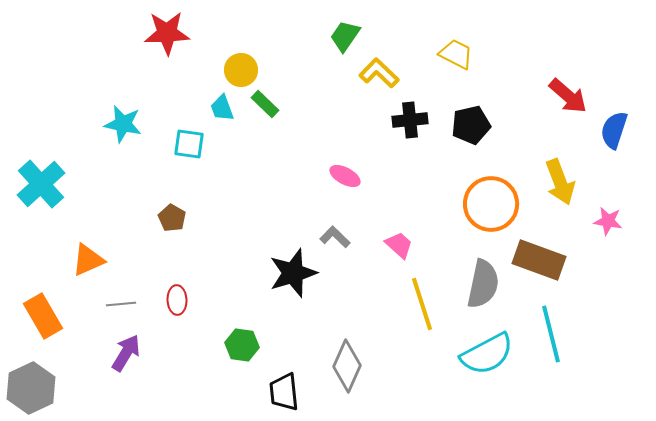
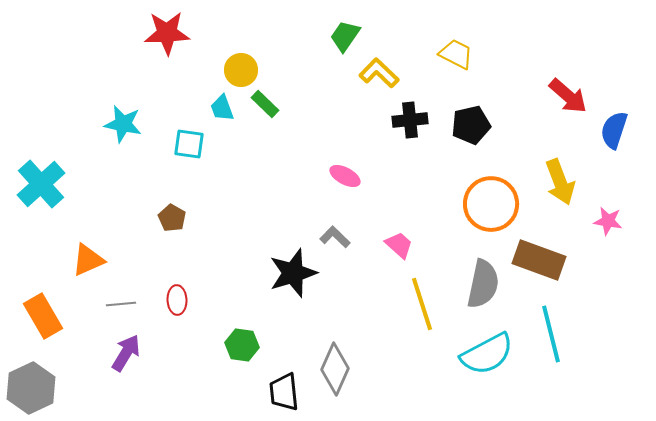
gray diamond: moved 12 px left, 3 px down
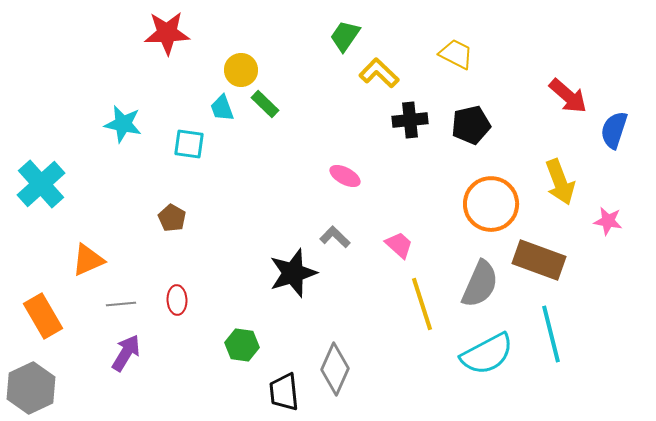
gray semicircle: moved 3 px left; rotated 12 degrees clockwise
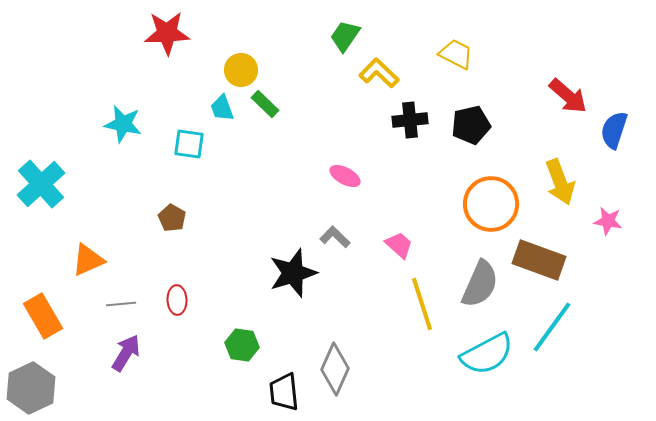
cyan line: moved 1 px right, 7 px up; rotated 50 degrees clockwise
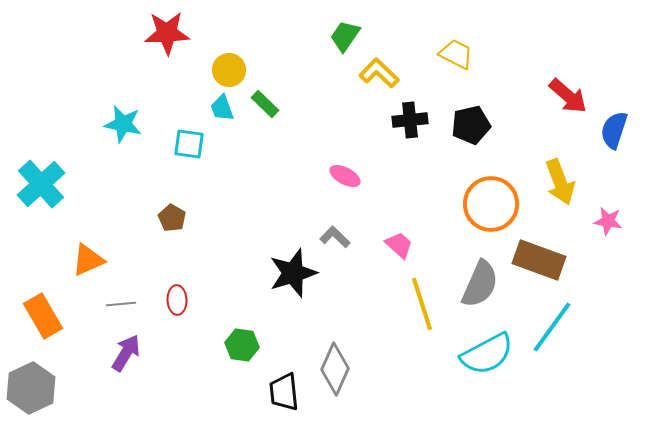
yellow circle: moved 12 px left
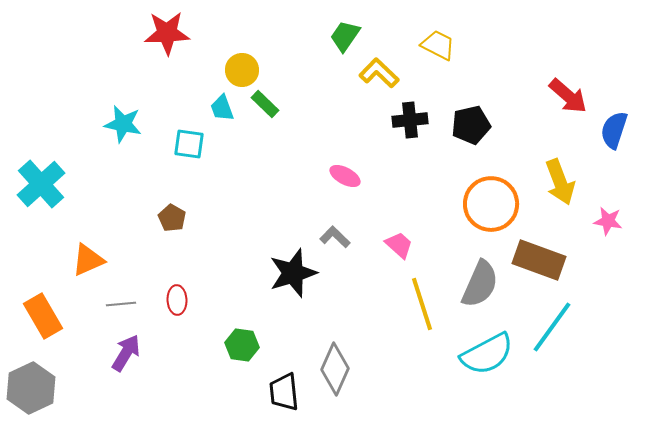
yellow trapezoid: moved 18 px left, 9 px up
yellow circle: moved 13 px right
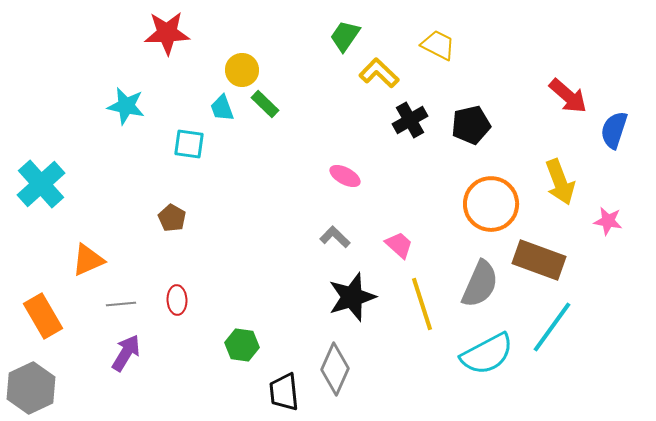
black cross: rotated 24 degrees counterclockwise
cyan star: moved 3 px right, 18 px up
black star: moved 59 px right, 24 px down
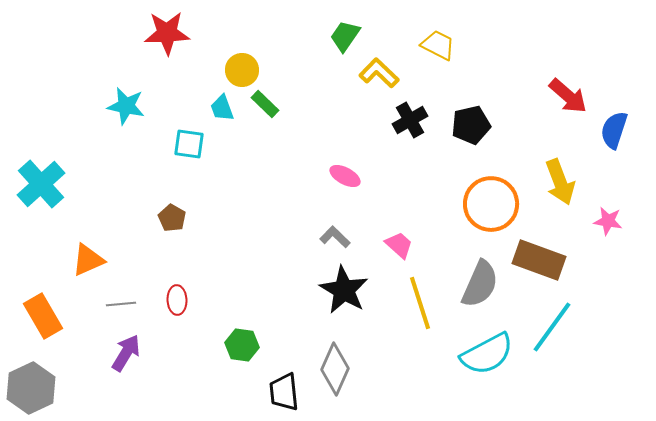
black star: moved 8 px left, 7 px up; rotated 24 degrees counterclockwise
yellow line: moved 2 px left, 1 px up
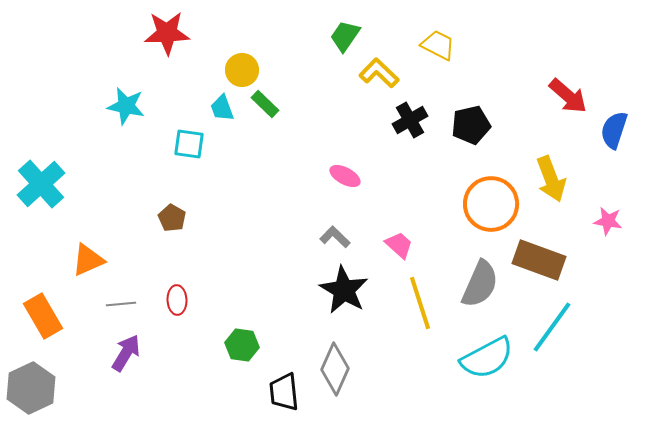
yellow arrow: moved 9 px left, 3 px up
cyan semicircle: moved 4 px down
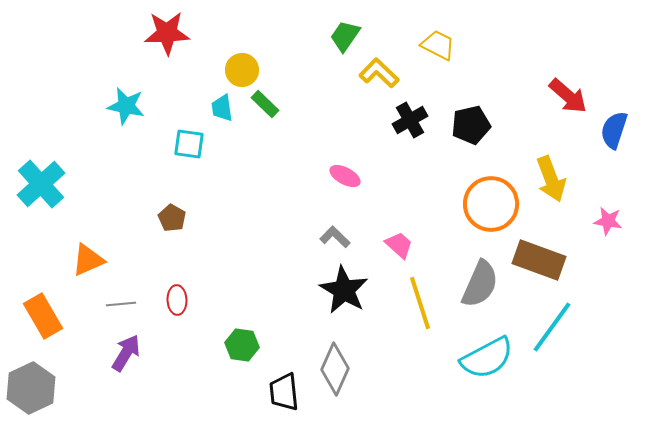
cyan trapezoid: rotated 12 degrees clockwise
